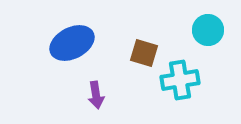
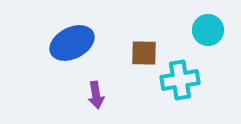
brown square: rotated 16 degrees counterclockwise
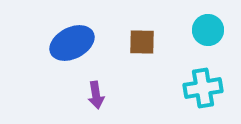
brown square: moved 2 px left, 11 px up
cyan cross: moved 23 px right, 8 px down
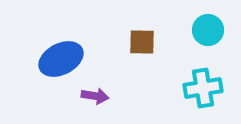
blue ellipse: moved 11 px left, 16 px down
purple arrow: moved 1 px left, 1 px down; rotated 72 degrees counterclockwise
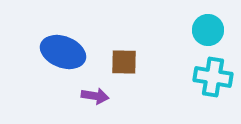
brown square: moved 18 px left, 20 px down
blue ellipse: moved 2 px right, 7 px up; rotated 48 degrees clockwise
cyan cross: moved 10 px right, 11 px up; rotated 18 degrees clockwise
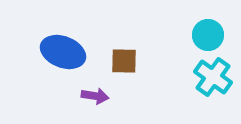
cyan circle: moved 5 px down
brown square: moved 1 px up
cyan cross: rotated 27 degrees clockwise
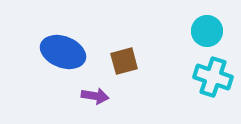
cyan circle: moved 1 px left, 4 px up
brown square: rotated 16 degrees counterclockwise
cyan cross: rotated 18 degrees counterclockwise
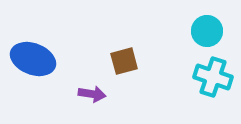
blue ellipse: moved 30 px left, 7 px down
purple arrow: moved 3 px left, 2 px up
